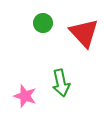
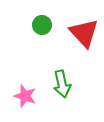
green circle: moved 1 px left, 2 px down
green arrow: moved 1 px right, 1 px down
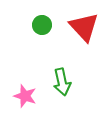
red triangle: moved 6 px up
green arrow: moved 2 px up
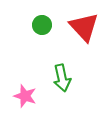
green arrow: moved 4 px up
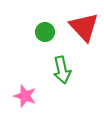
green circle: moved 3 px right, 7 px down
green arrow: moved 8 px up
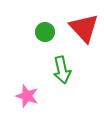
red triangle: moved 1 px down
pink star: moved 2 px right
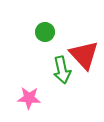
red triangle: moved 27 px down
pink star: moved 2 px right, 2 px down; rotated 15 degrees counterclockwise
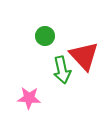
green circle: moved 4 px down
red triangle: moved 1 px down
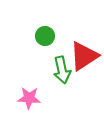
red triangle: rotated 40 degrees clockwise
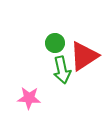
green circle: moved 10 px right, 7 px down
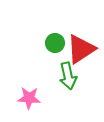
red triangle: moved 3 px left, 7 px up
green arrow: moved 6 px right, 6 px down
